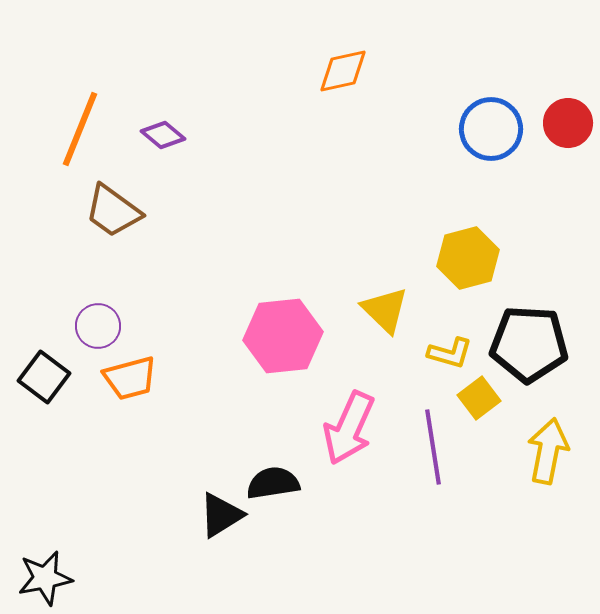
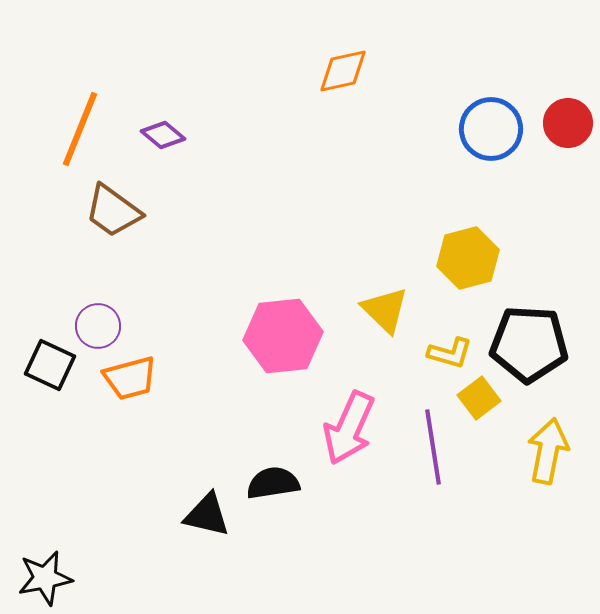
black square: moved 6 px right, 12 px up; rotated 12 degrees counterclockwise
black triangle: moved 14 px left; rotated 45 degrees clockwise
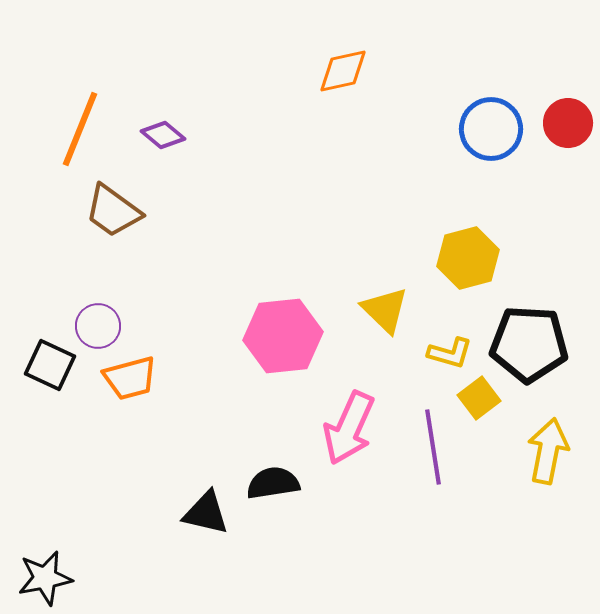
black triangle: moved 1 px left, 2 px up
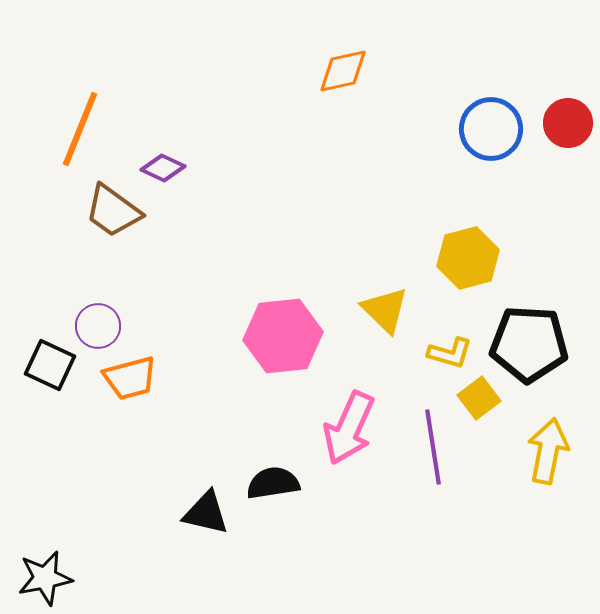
purple diamond: moved 33 px down; rotated 15 degrees counterclockwise
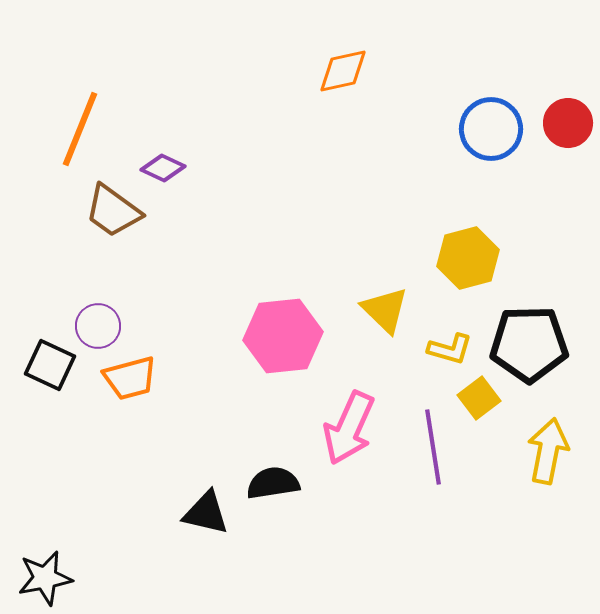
black pentagon: rotated 4 degrees counterclockwise
yellow L-shape: moved 4 px up
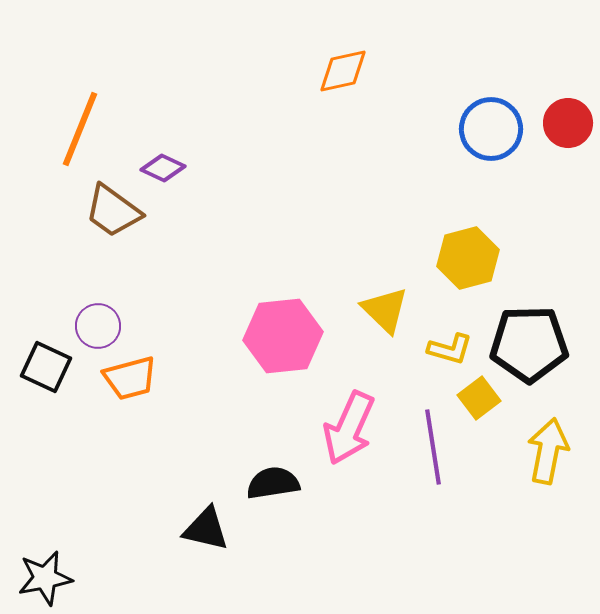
black square: moved 4 px left, 2 px down
black triangle: moved 16 px down
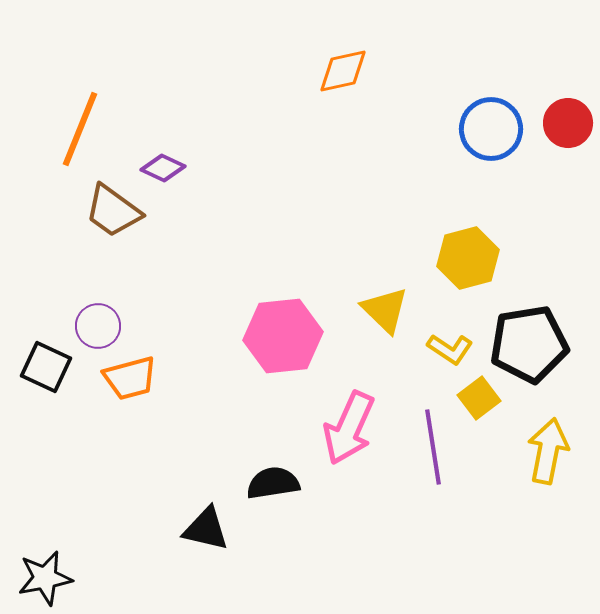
black pentagon: rotated 8 degrees counterclockwise
yellow L-shape: rotated 18 degrees clockwise
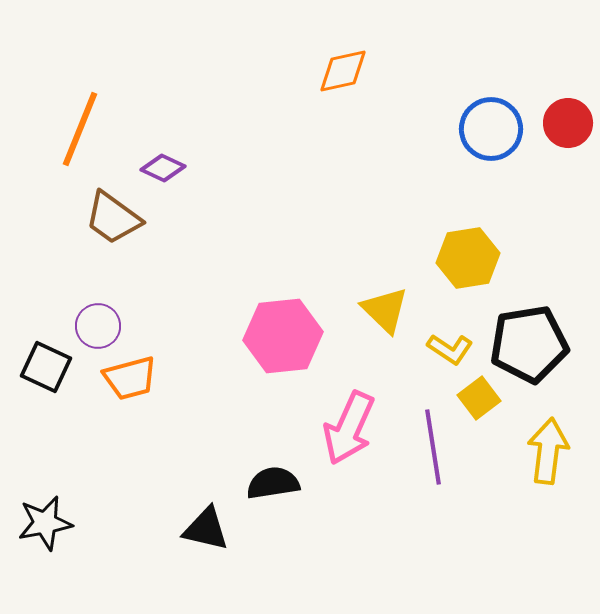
brown trapezoid: moved 7 px down
yellow hexagon: rotated 6 degrees clockwise
yellow arrow: rotated 4 degrees counterclockwise
black star: moved 55 px up
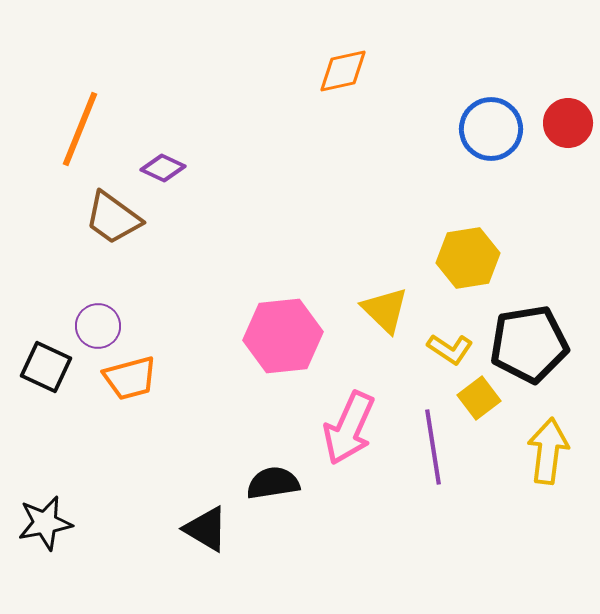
black triangle: rotated 18 degrees clockwise
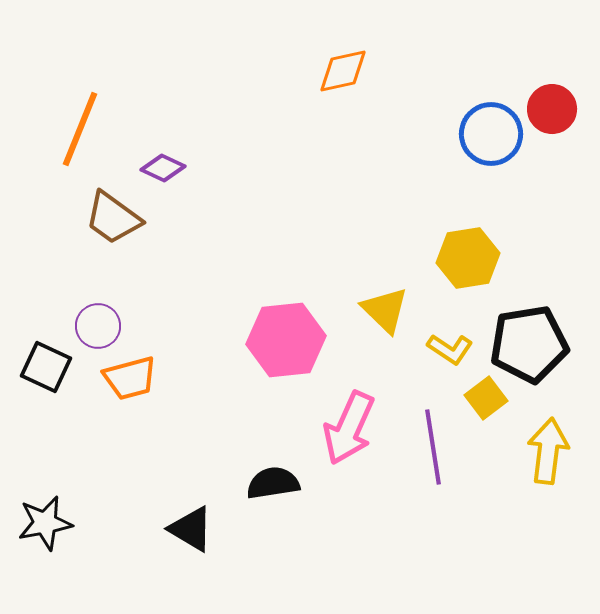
red circle: moved 16 px left, 14 px up
blue circle: moved 5 px down
pink hexagon: moved 3 px right, 4 px down
yellow square: moved 7 px right
black triangle: moved 15 px left
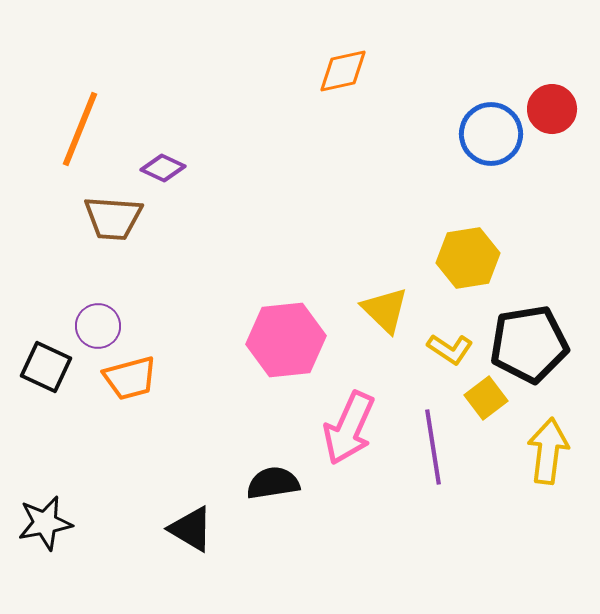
brown trapezoid: rotated 32 degrees counterclockwise
